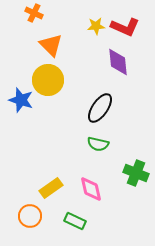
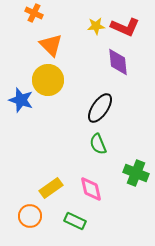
green semicircle: rotated 55 degrees clockwise
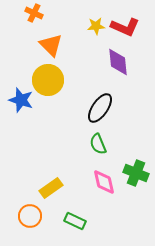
pink diamond: moved 13 px right, 7 px up
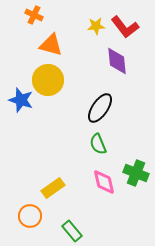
orange cross: moved 2 px down
red L-shape: rotated 28 degrees clockwise
orange triangle: rotated 30 degrees counterclockwise
purple diamond: moved 1 px left, 1 px up
yellow rectangle: moved 2 px right
green rectangle: moved 3 px left, 10 px down; rotated 25 degrees clockwise
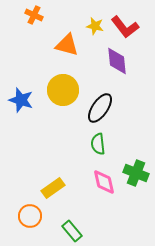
yellow star: moved 1 px left; rotated 18 degrees clockwise
orange triangle: moved 16 px right
yellow circle: moved 15 px right, 10 px down
green semicircle: rotated 15 degrees clockwise
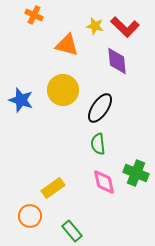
red L-shape: rotated 8 degrees counterclockwise
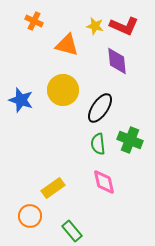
orange cross: moved 6 px down
red L-shape: moved 1 px left, 1 px up; rotated 20 degrees counterclockwise
green cross: moved 6 px left, 33 px up
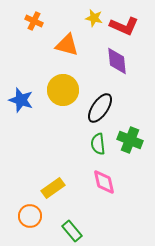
yellow star: moved 1 px left, 8 px up
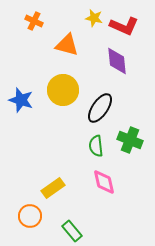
green semicircle: moved 2 px left, 2 px down
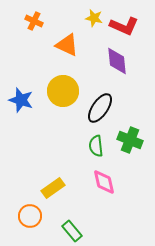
orange triangle: rotated 10 degrees clockwise
yellow circle: moved 1 px down
